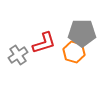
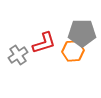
orange hexagon: moved 1 px left, 1 px up; rotated 20 degrees counterclockwise
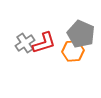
gray pentagon: moved 1 px left, 1 px down; rotated 24 degrees clockwise
gray cross: moved 7 px right, 12 px up
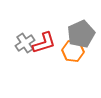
gray pentagon: rotated 24 degrees clockwise
orange hexagon: rotated 10 degrees clockwise
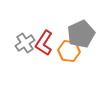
red L-shape: rotated 140 degrees clockwise
orange hexagon: moved 4 px left
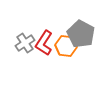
gray pentagon: rotated 20 degrees counterclockwise
orange hexagon: moved 3 px left, 5 px up
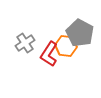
gray pentagon: moved 1 px left, 1 px up
red L-shape: moved 5 px right, 11 px down
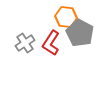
orange hexagon: moved 29 px up
red L-shape: moved 2 px right, 11 px up
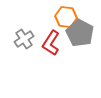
gray cross: moved 1 px left, 4 px up
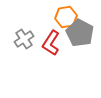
orange hexagon: rotated 15 degrees counterclockwise
